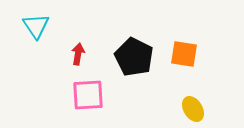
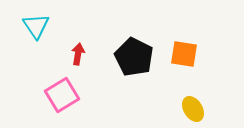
pink square: moved 26 px left; rotated 28 degrees counterclockwise
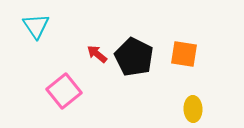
red arrow: moved 19 px right; rotated 60 degrees counterclockwise
pink square: moved 2 px right, 4 px up; rotated 8 degrees counterclockwise
yellow ellipse: rotated 30 degrees clockwise
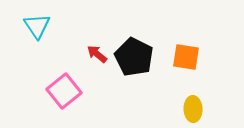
cyan triangle: moved 1 px right
orange square: moved 2 px right, 3 px down
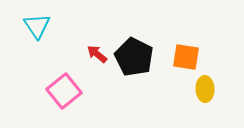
yellow ellipse: moved 12 px right, 20 px up
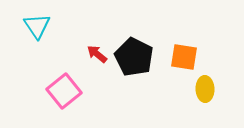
orange square: moved 2 px left
